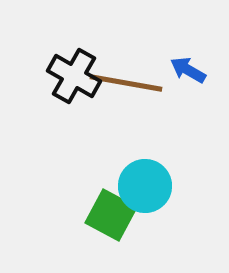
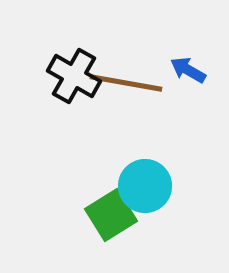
green square: rotated 30 degrees clockwise
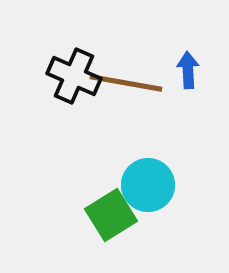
blue arrow: rotated 57 degrees clockwise
black cross: rotated 6 degrees counterclockwise
cyan circle: moved 3 px right, 1 px up
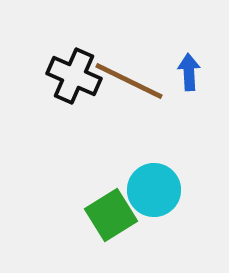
blue arrow: moved 1 px right, 2 px down
brown line: moved 3 px right, 2 px up; rotated 16 degrees clockwise
cyan circle: moved 6 px right, 5 px down
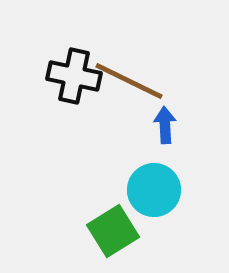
blue arrow: moved 24 px left, 53 px down
black cross: rotated 12 degrees counterclockwise
green square: moved 2 px right, 16 px down
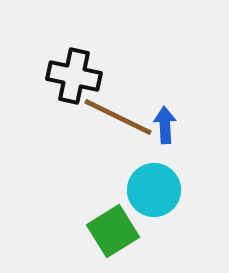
brown line: moved 11 px left, 36 px down
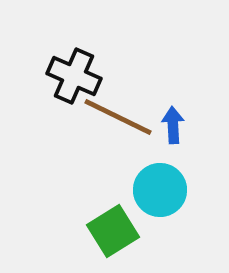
black cross: rotated 12 degrees clockwise
blue arrow: moved 8 px right
cyan circle: moved 6 px right
